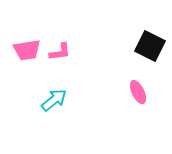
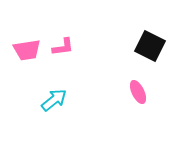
pink L-shape: moved 3 px right, 5 px up
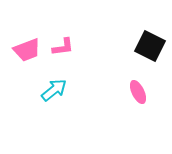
pink trapezoid: rotated 12 degrees counterclockwise
cyan arrow: moved 10 px up
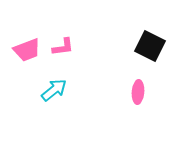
pink ellipse: rotated 30 degrees clockwise
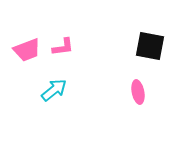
black square: rotated 16 degrees counterclockwise
pink ellipse: rotated 15 degrees counterclockwise
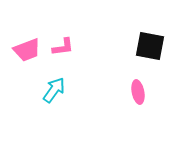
cyan arrow: rotated 16 degrees counterclockwise
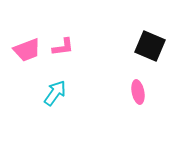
black square: rotated 12 degrees clockwise
cyan arrow: moved 1 px right, 3 px down
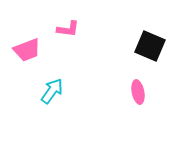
pink L-shape: moved 5 px right, 18 px up; rotated 15 degrees clockwise
cyan arrow: moved 3 px left, 2 px up
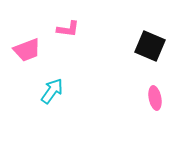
pink ellipse: moved 17 px right, 6 px down
